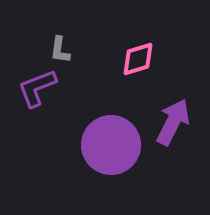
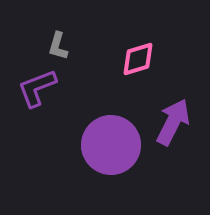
gray L-shape: moved 2 px left, 4 px up; rotated 8 degrees clockwise
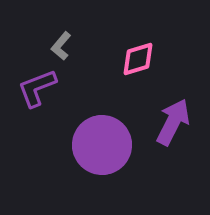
gray L-shape: moved 3 px right; rotated 24 degrees clockwise
purple circle: moved 9 px left
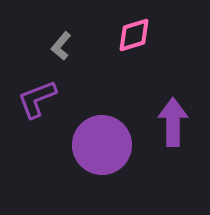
pink diamond: moved 4 px left, 24 px up
purple L-shape: moved 11 px down
purple arrow: rotated 27 degrees counterclockwise
